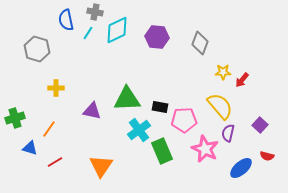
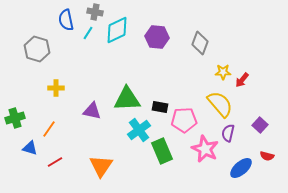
yellow semicircle: moved 2 px up
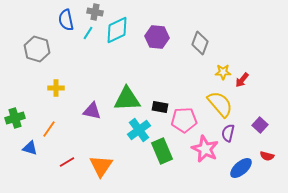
red line: moved 12 px right
